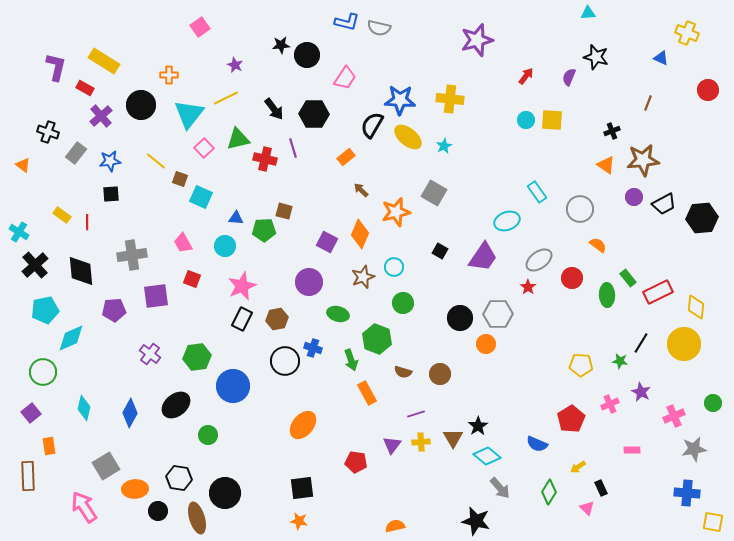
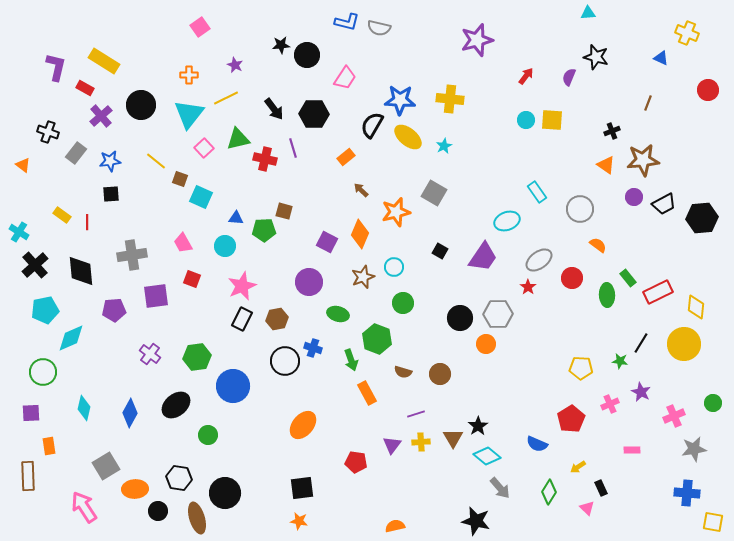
orange cross at (169, 75): moved 20 px right
yellow pentagon at (581, 365): moved 3 px down
purple square at (31, 413): rotated 36 degrees clockwise
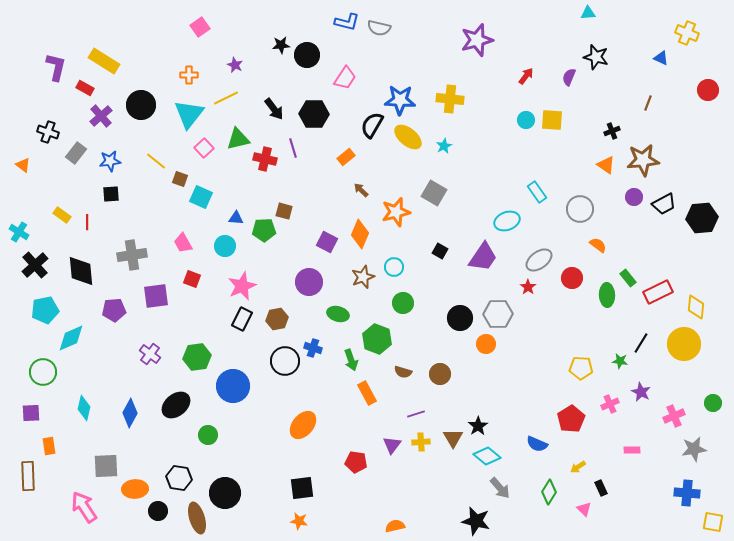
gray square at (106, 466): rotated 28 degrees clockwise
pink triangle at (587, 508): moved 3 px left, 1 px down
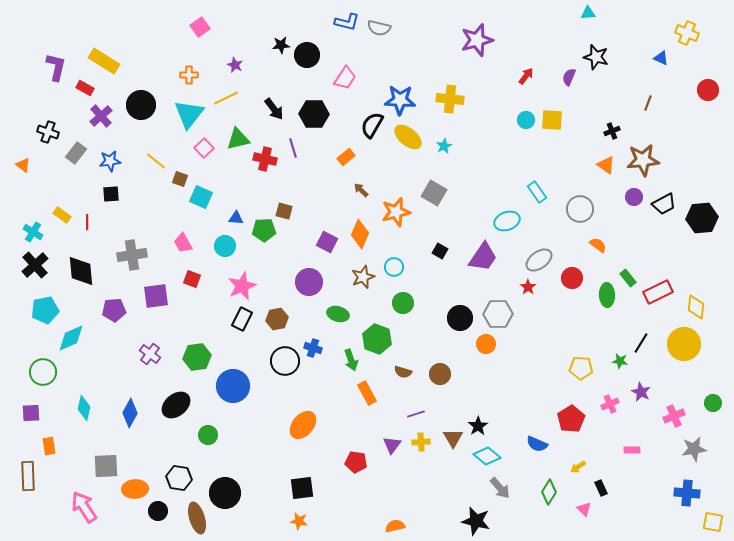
cyan cross at (19, 232): moved 14 px right
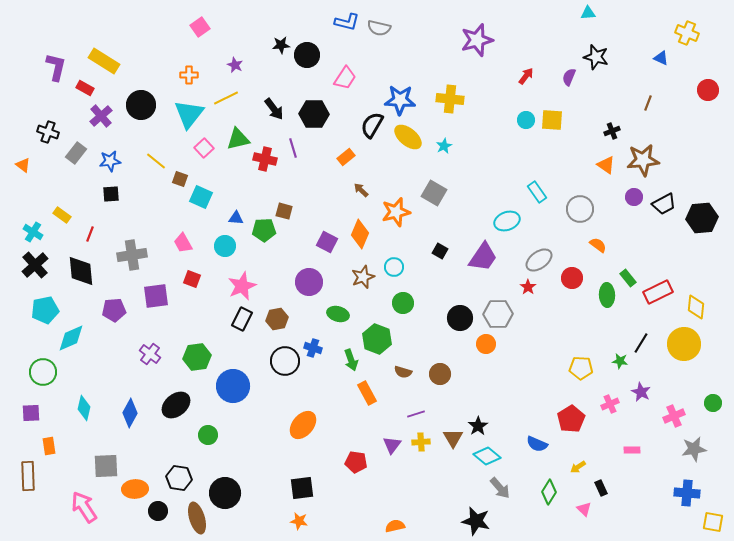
red line at (87, 222): moved 3 px right, 12 px down; rotated 21 degrees clockwise
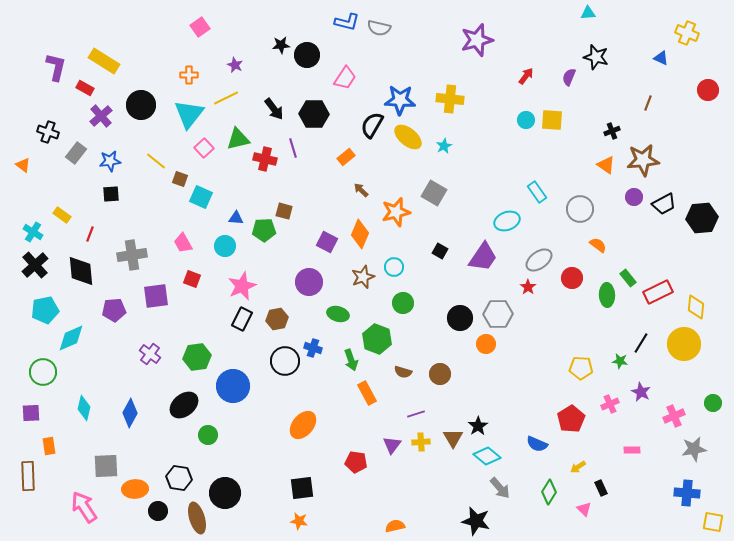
black ellipse at (176, 405): moved 8 px right
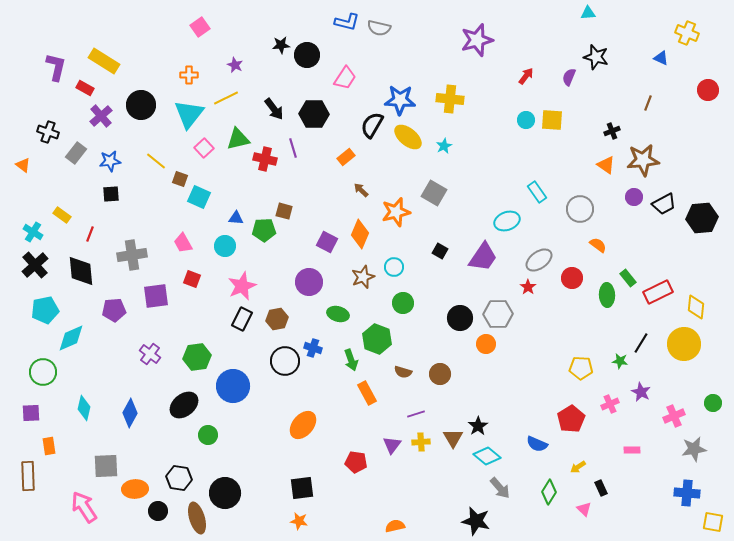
cyan square at (201, 197): moved 2 px left
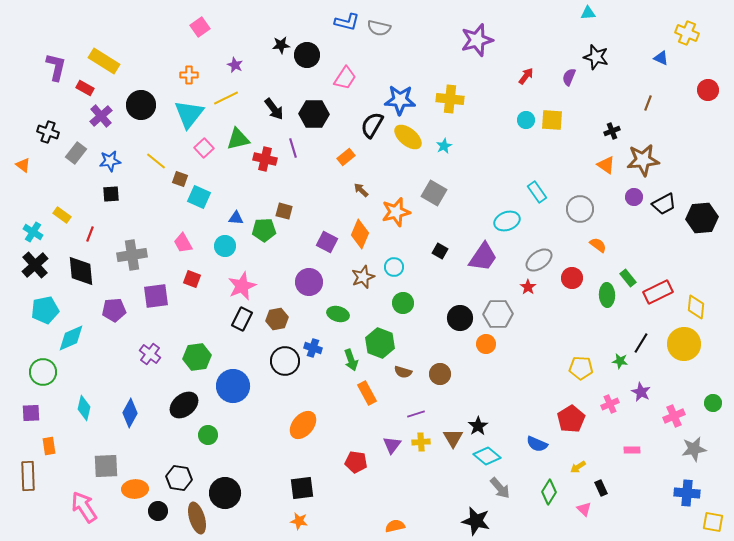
green hexagon at (377, 339): moved 3 px right, 4 px down
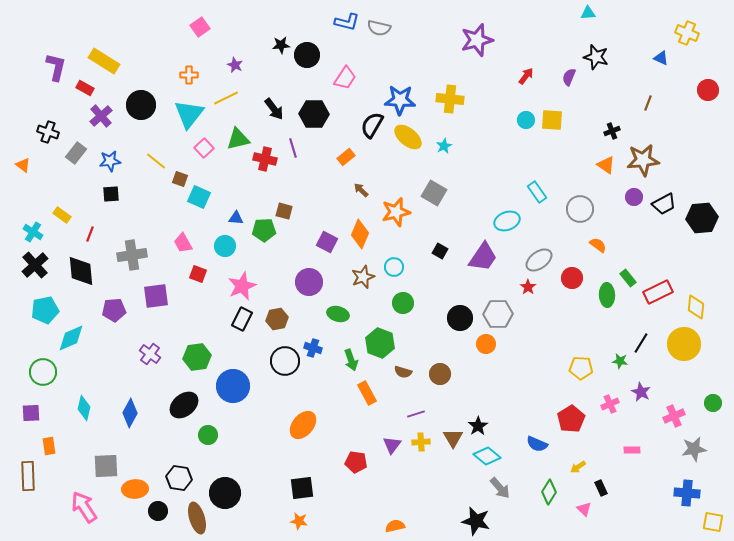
red square at (192, 279): moved 6 px right, 5 px up
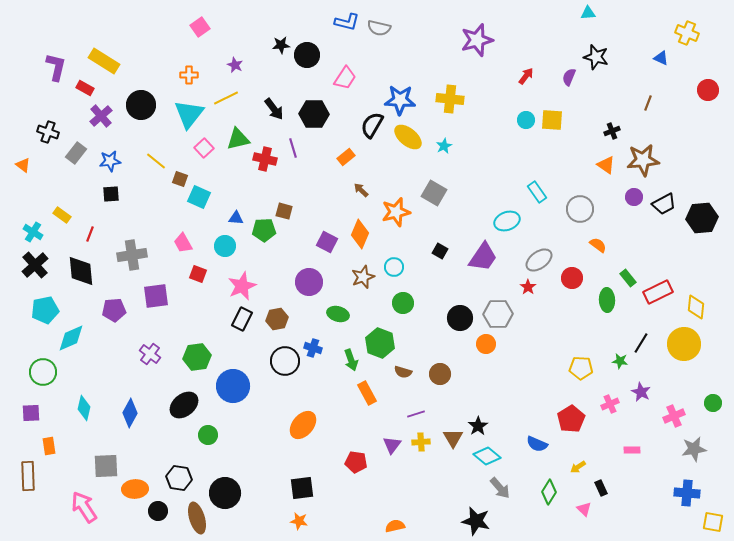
green ellipse at (607, 295): moved 5 px down
